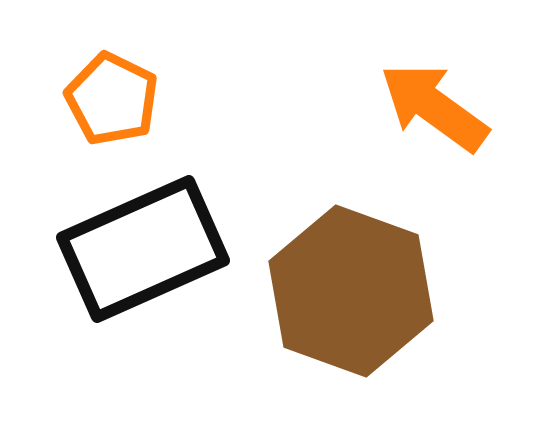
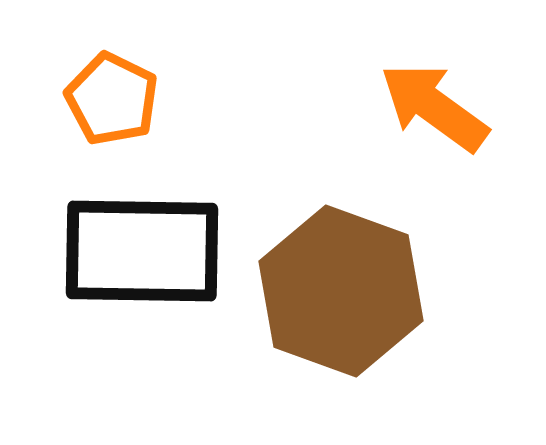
black rectangle: moved 1 px left, 2 px down; rotated 25 degrees clockwise
brown hexagon: moved 10 px left
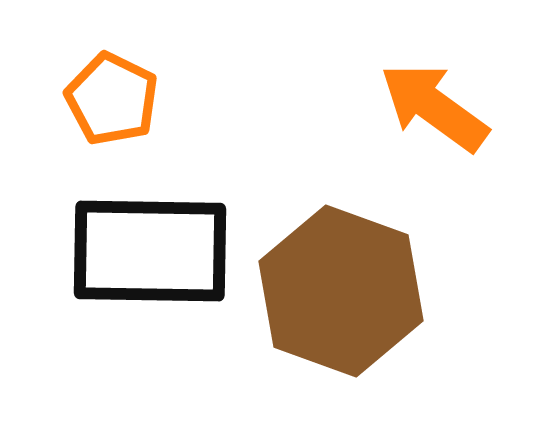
black rectangle: moved 8 px right
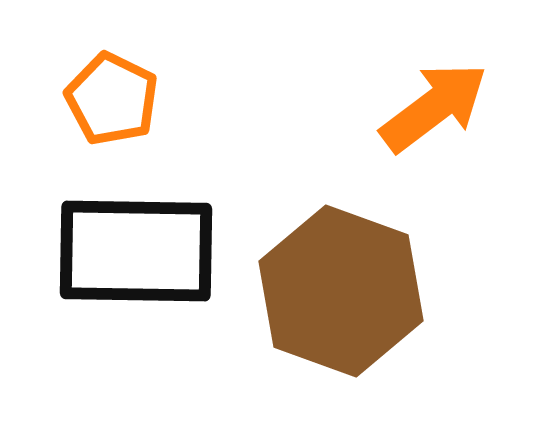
orange arrow: rotated 107 degrees clockwise
black rectangle: moved 14 px left
